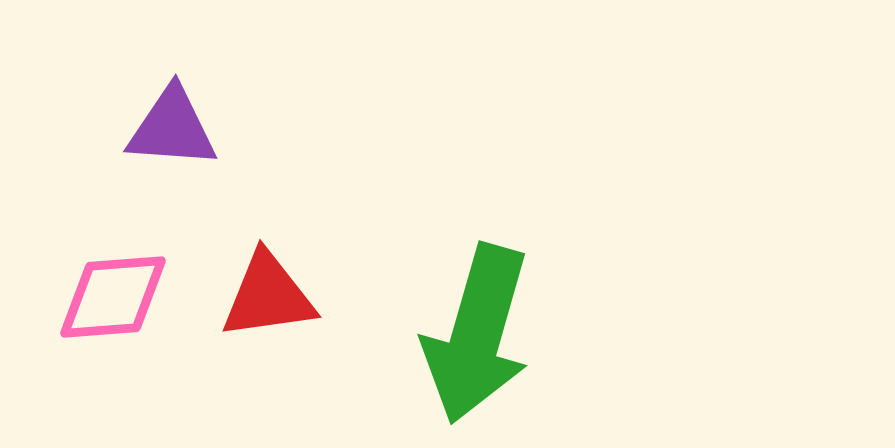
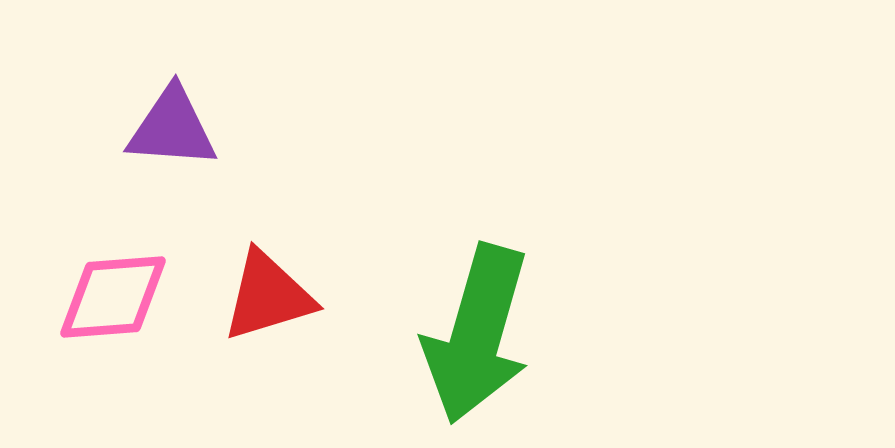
red triangle: rotated 9 degrees counterclockwise
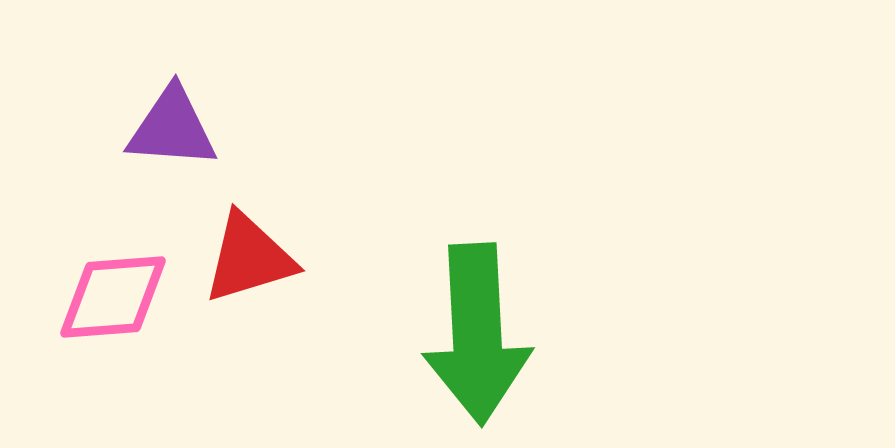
red triangle: moved 19 px left, 38 px up
green arrow: rotated 19 degrees counterclockwise
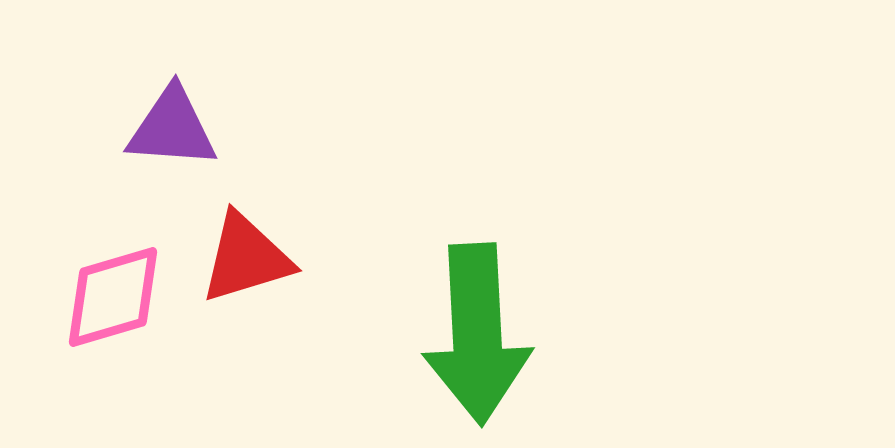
red triangle: moved 3 px left
pink diamond: rotated 12 degrees counterclockwise
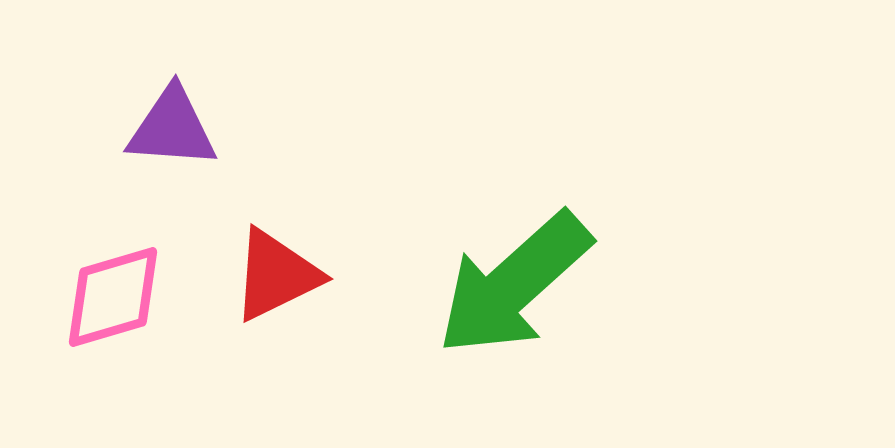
red triangle: moved 30 px right, 17 px down; rotated 9 degrees counterclockwise
green arrow: moved 37 px right, 50 px up; rotated 51 degrees clockwise
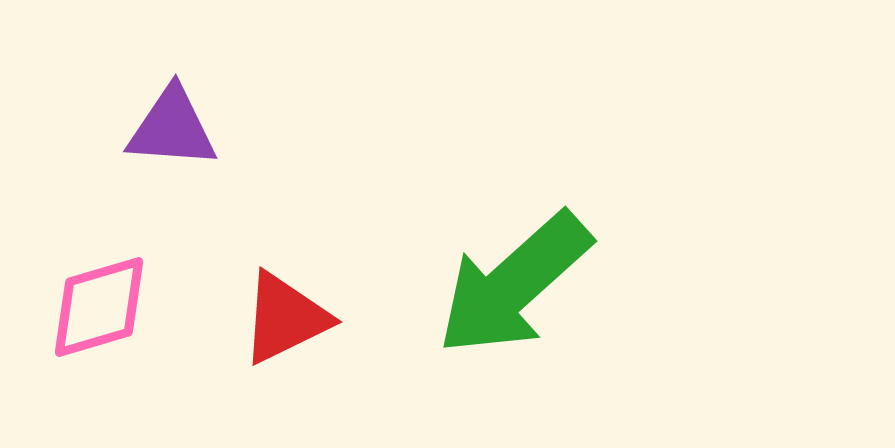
red triangle: moved 9 px right, 43 px down
pink diamond: moved 14 px left, 10 px down
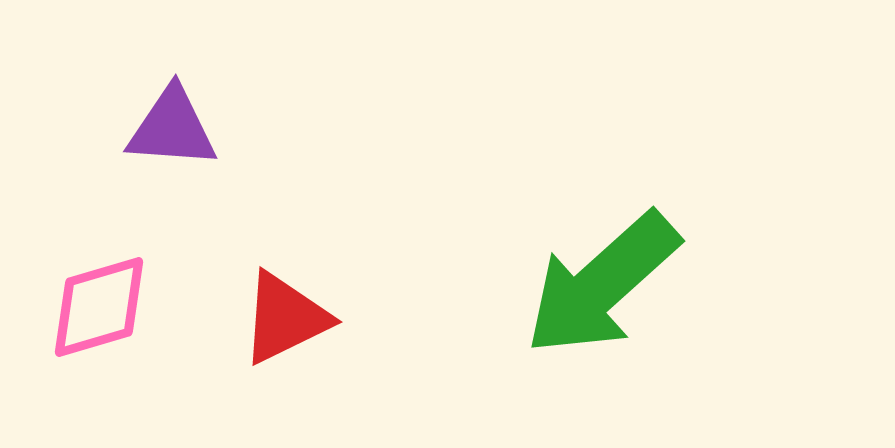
green arrow: moved 88 px right
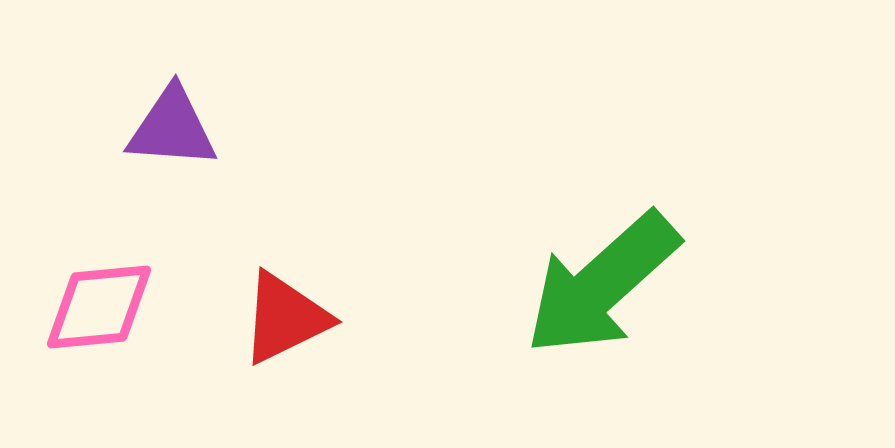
pink diamond: rotated 11 degrees clockwise
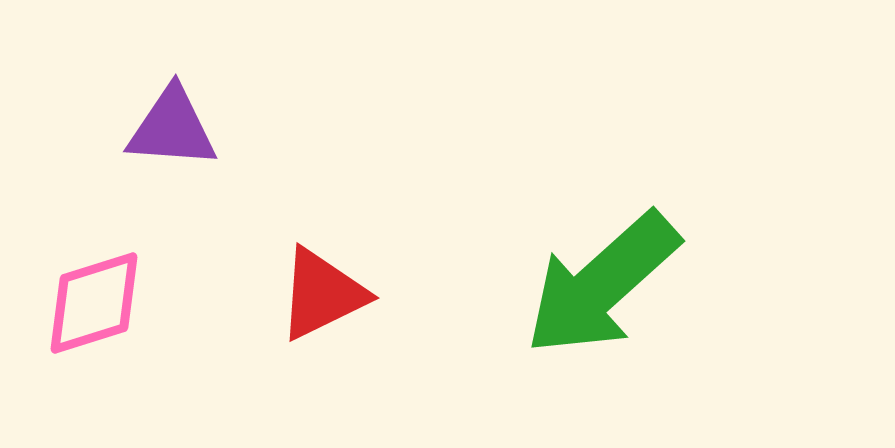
pink diamond: moved 5 px left, 4 px up; rotated 12 degrees counterclockwise
red triangle: moved 37 px right, 24 px up
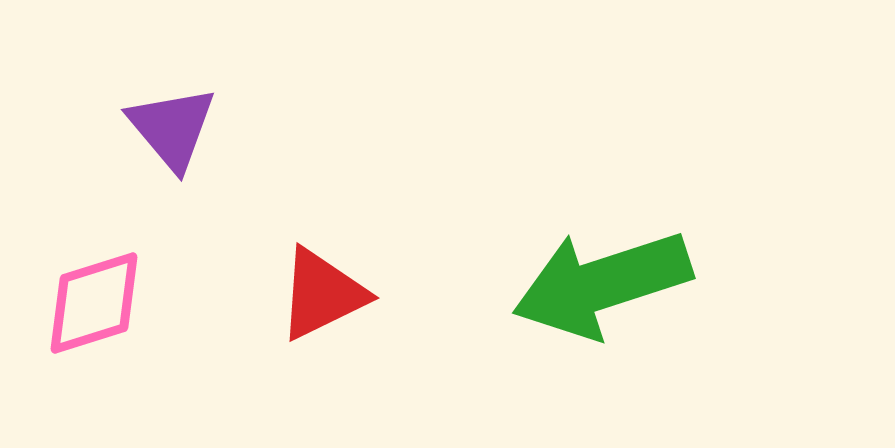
purple triangle: rotated 46 degrees clockwise
green arrow: rotated 24 degrees clockwise
